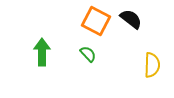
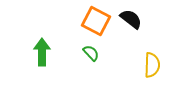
green semicircle: moved 3 px right, 1 px up
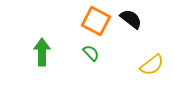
yellow semicircle: rotated 50 degrees clockwise
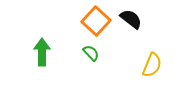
orange square: rotated 16 degrees clockwise
yellow semicircle: rotated 30 degrees counterclockwise
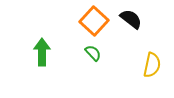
orange square: moved 2 px left
green semicircle: moved 2 px right
yellow semicircle: rotated 10 degrees counterclockwise
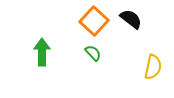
yellow semicircle: moved 1 px right, 2 px down
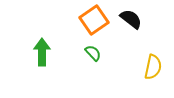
orange square: moved 1 px up; rotated 12 degrees clockwise
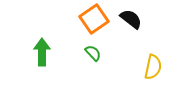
orange square: moved 1 px up
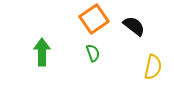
black semicircle: moved 3 px right, 7 px down
green semicircle: rotated 24 degrees clockwise
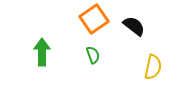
green semicircle: moved 2 px down
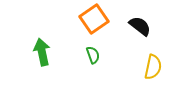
black semicircle: moved 6 px right
green arrow: rotated 12 degrees counterclockwise
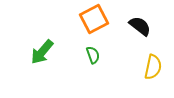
orange square: rotated 8 degrees clockwise
green arrow: rotated 128 degrees counterclockwise
